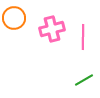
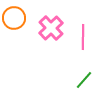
pink cross: moved 1 px left, 1 px up; rotated 30 degrees counterclockwise
green line: rotated 18 degrees counterclockwise
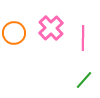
orange circle: moved 15 px down
pink line: moved 1 px down
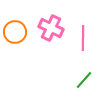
pink cross: rotated 20 degrees counterclockwise
orange circle: moved 1 px right, 1 px up
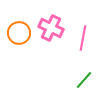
orange circle: moved 4 px right, 1 px down
pink line: rotated 10 degrees clockwise
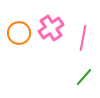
pink cross: rotated 30 degrees clockwise
green line: moved 3 px up
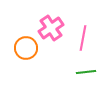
orange circle: moved 7 px right, 15 px down
green line: moved 2 px right, 5 px up; rotated 42 degrees clockwise
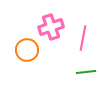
pink cross: moved 1 px up; rotated 15 degrees clockwise
orange circle: moved 1 px right, 2 px down
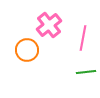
pink cross: moved 2 px left, 2 px up; rotated 20 degrees counterclockwise
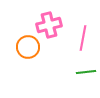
pink cross: rotated 25 degrees clockwise
orange circle: moved 1 px right, 3 px up
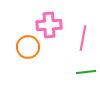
pink cross: rotated 10 degrees clockwise
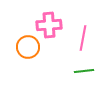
green line: moved 2 px left, 1 px up
